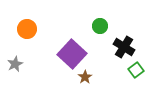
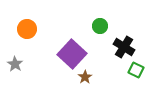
gray star: rotated 14 degrees counterclockwise
green square: rotated 28 degrees counterclockwise
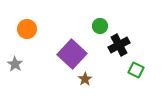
black cross: moved 5 px left, 2 px up; rotated 30 degrees clockwise
brown star: moved 2 px down
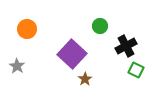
black cross: moved 7 px right, 1 px down
gray star: moved 2 px right, 2 px down
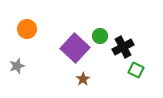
green circle: moved 10 px down
black cross: moved 3 px left, 1 px down
purple square: moved 3 px right, 6 px up
gray star: rotated 21 degrees clockwise
brown star: moved 2 px left
